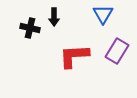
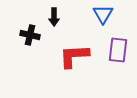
black cross: moved 7 px down
purple rectangle: moved 1 px right, 1 px up; rotated 25 degrees counterclockwise
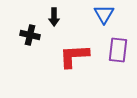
blue triangle: moved 1 px right
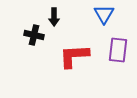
black cross: moved 4 px right
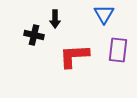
black arrow: moved 1 px right, 2 px down
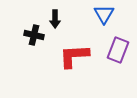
purple rectangle: rotated 15 degrees clockwise
